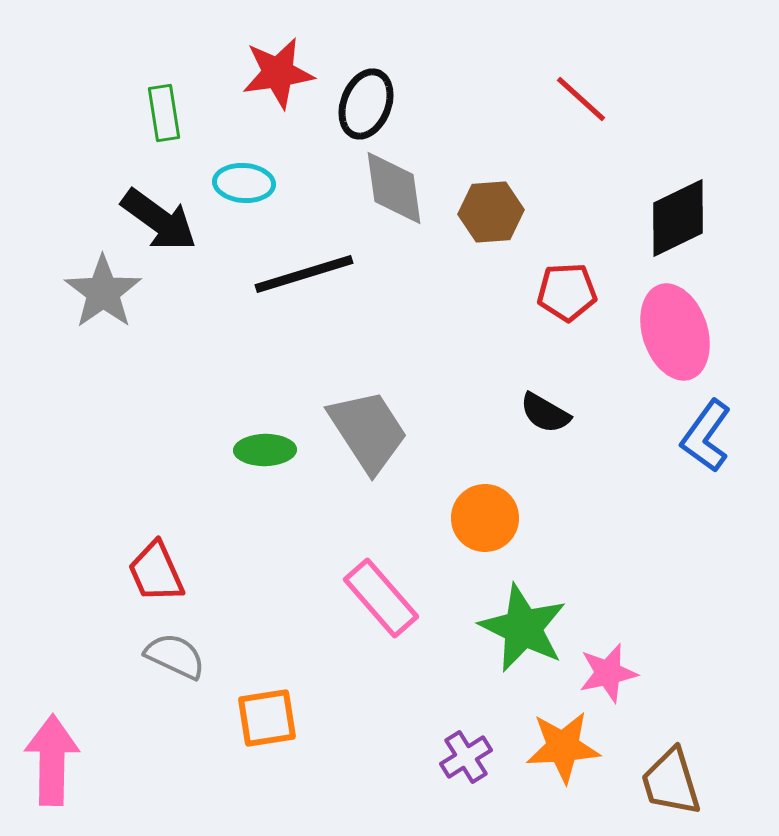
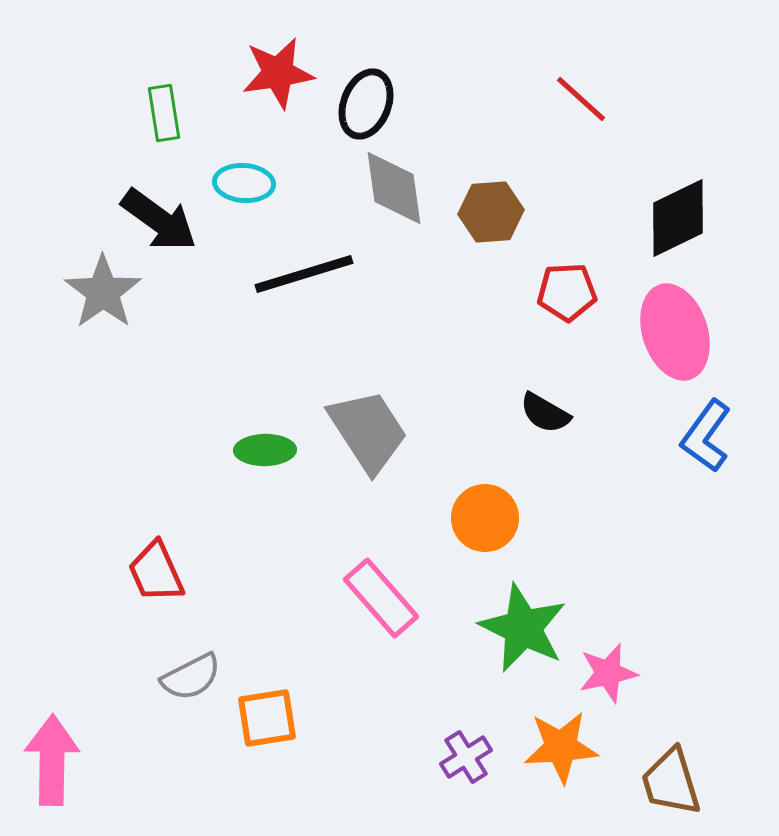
gray semicircle: moved 16 px right, 21 px down; rotated 128 degrees clockwise
orange star: moved 2 px left
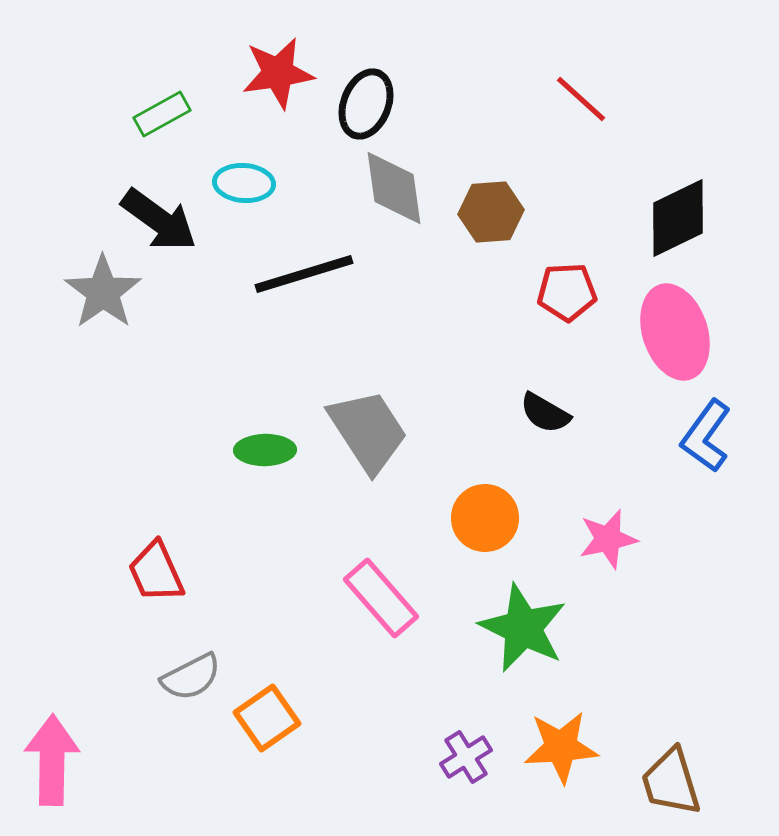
green rectangle: moved 2 px left, 1 px down; rotated 70 degrees clockwise
pink star: moved 134 px up
orange square: rotated 26 degrees counterclockwise
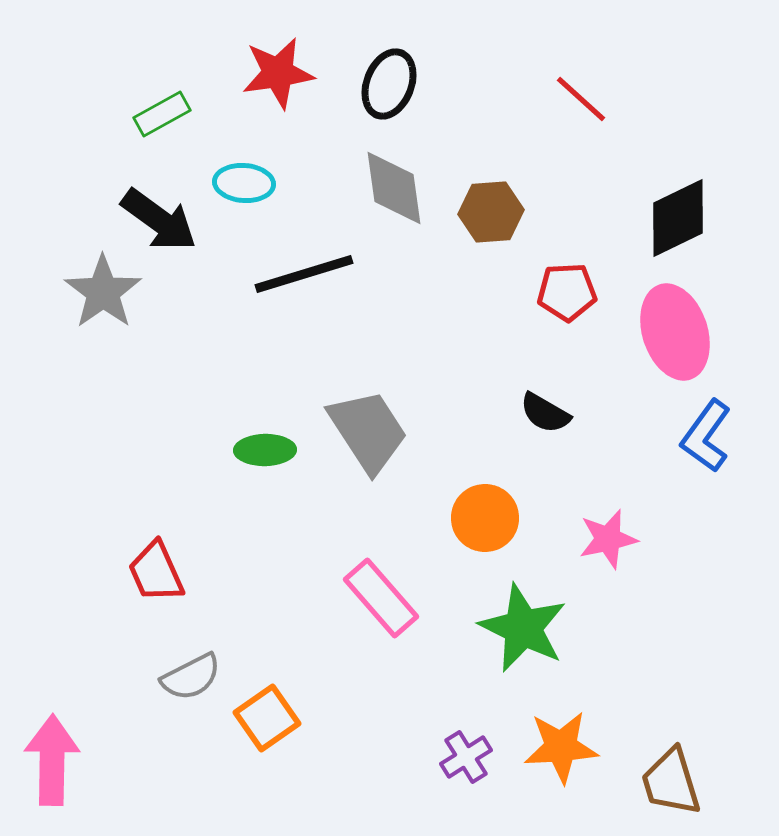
black ellipse: moved 23 px right, 20 px up
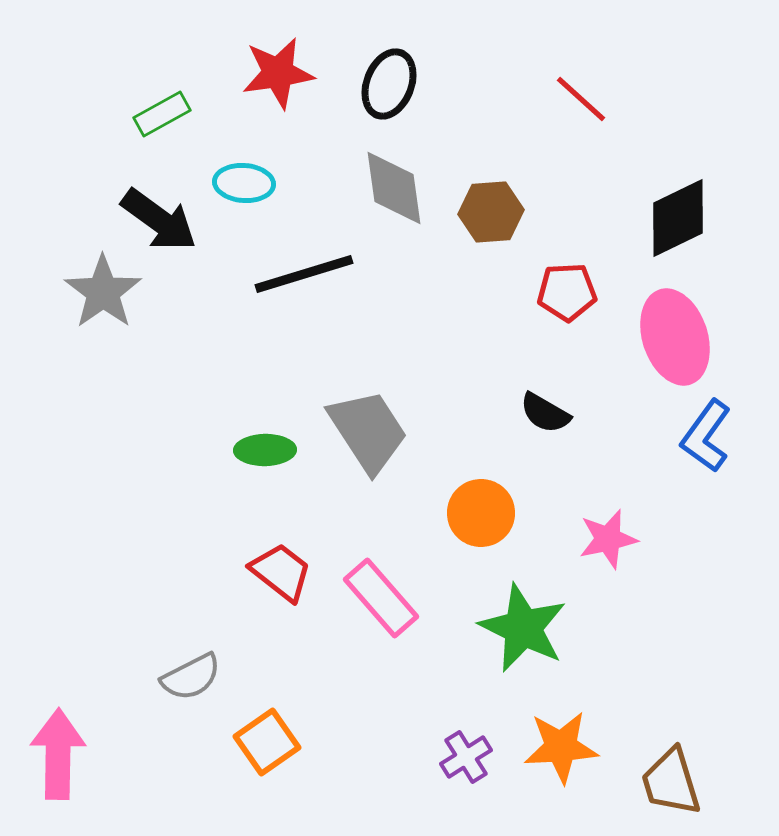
pink ellipse: moved 5 px down
orange circle: moved 4 px left, 5 px up
red trapezoid: moved 125 px right; rotated 152 degrees clockwise
orange square: moved 24 px down
pink arrow: moved 6 px right, 6 px up
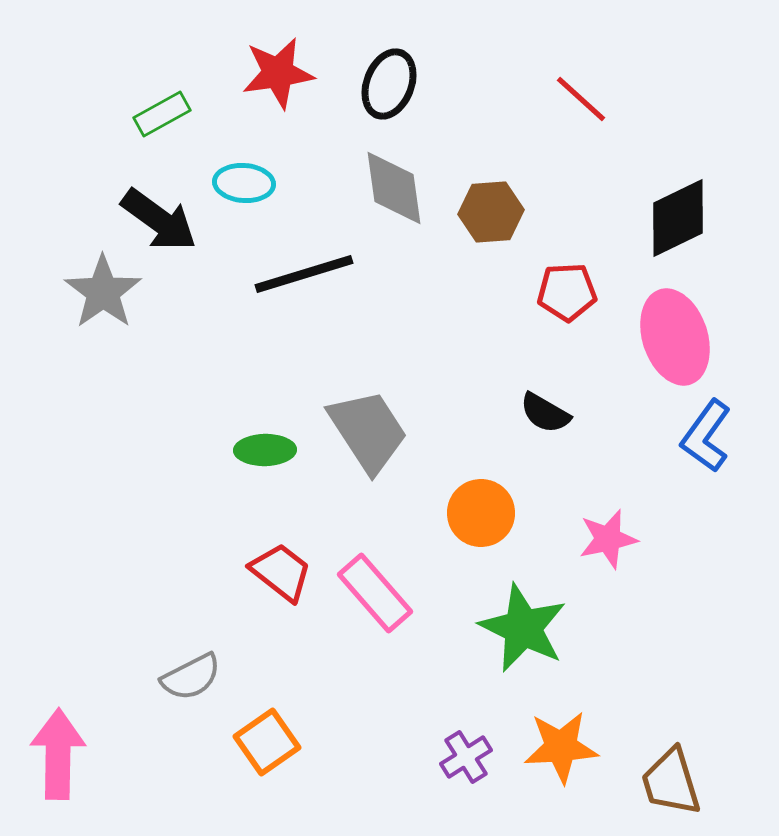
pink rectangle: moved 6 px left, 5 px up
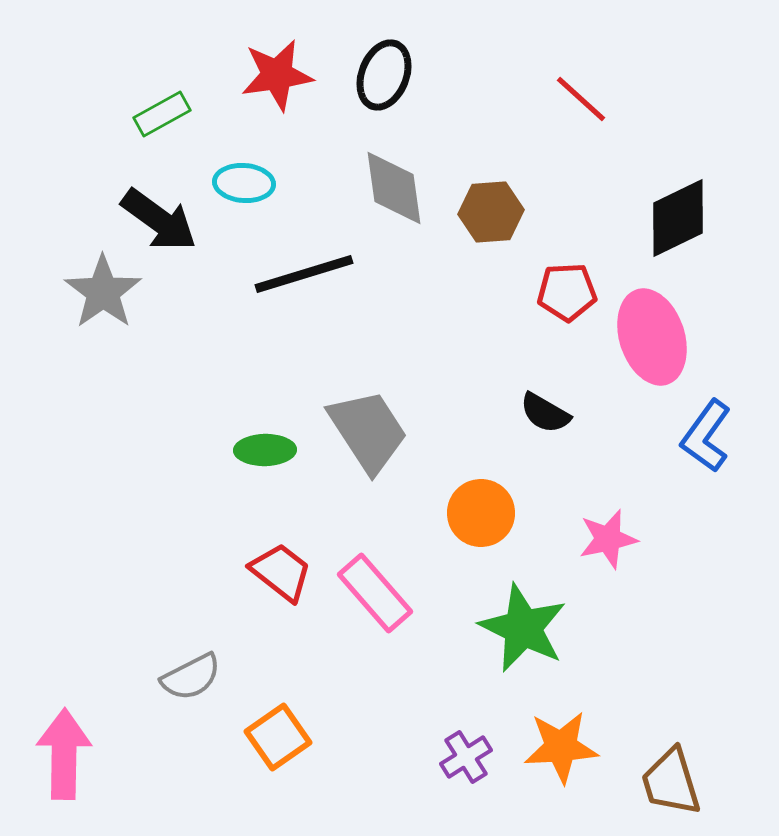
red star: moved 1 px left, 2 px down
black ellipse: moved 5 px left, 9 px up
pink ellipse: moved 23 px left
orange square: moved 11 px right, 5 px up
pink arrow: moved 6 px right
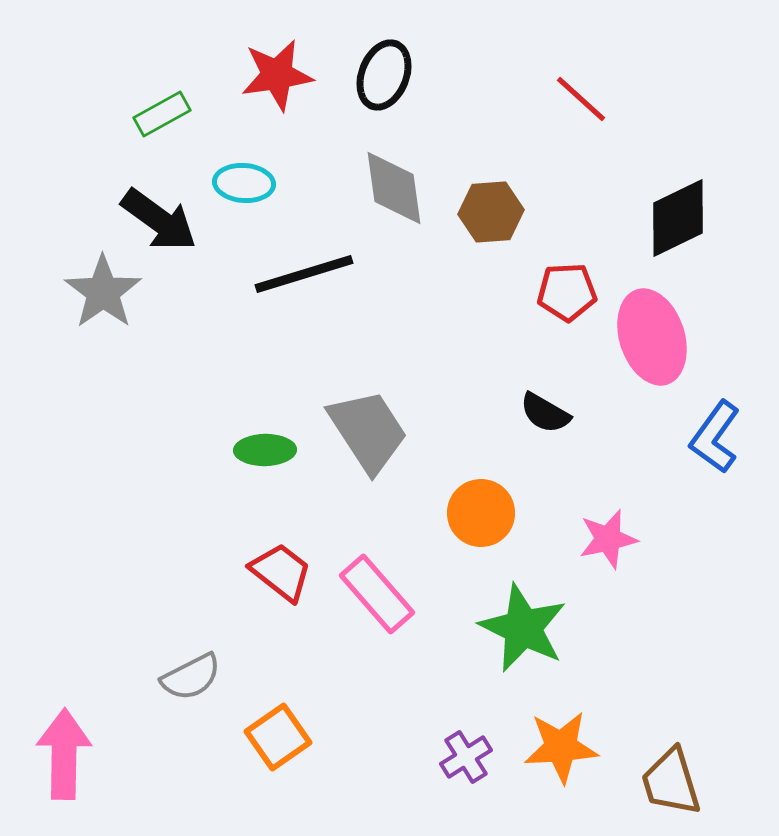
blue L-shape: moved 9 px right, 1 px down
pink rectangle: moved 2 px right, 1 px down
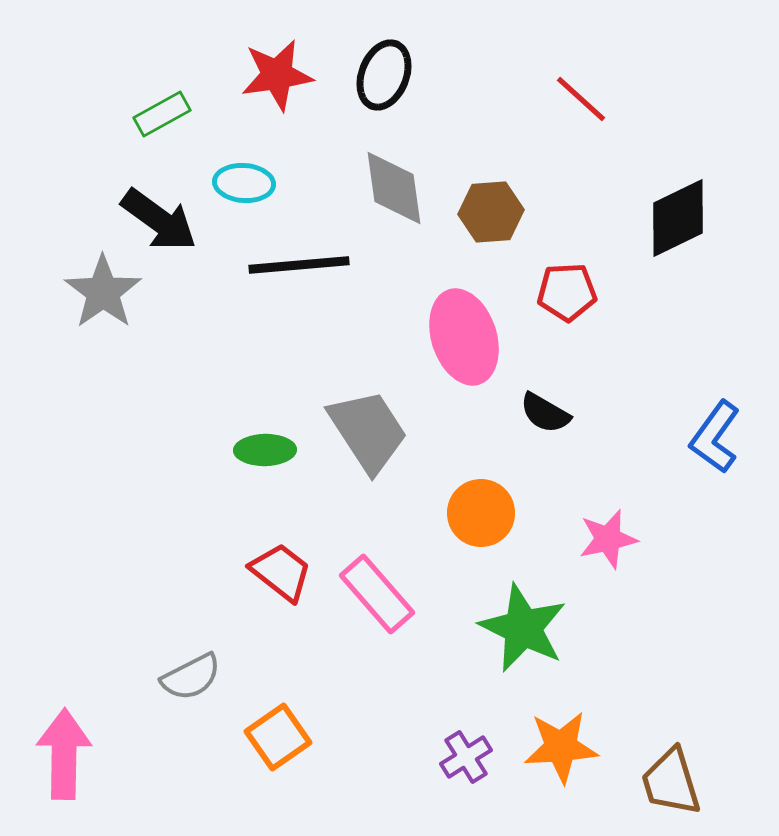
black line: moved 5 px left, 9 px up; rotated 12 degrees clockwise
pink ellipse: moved 188 px left
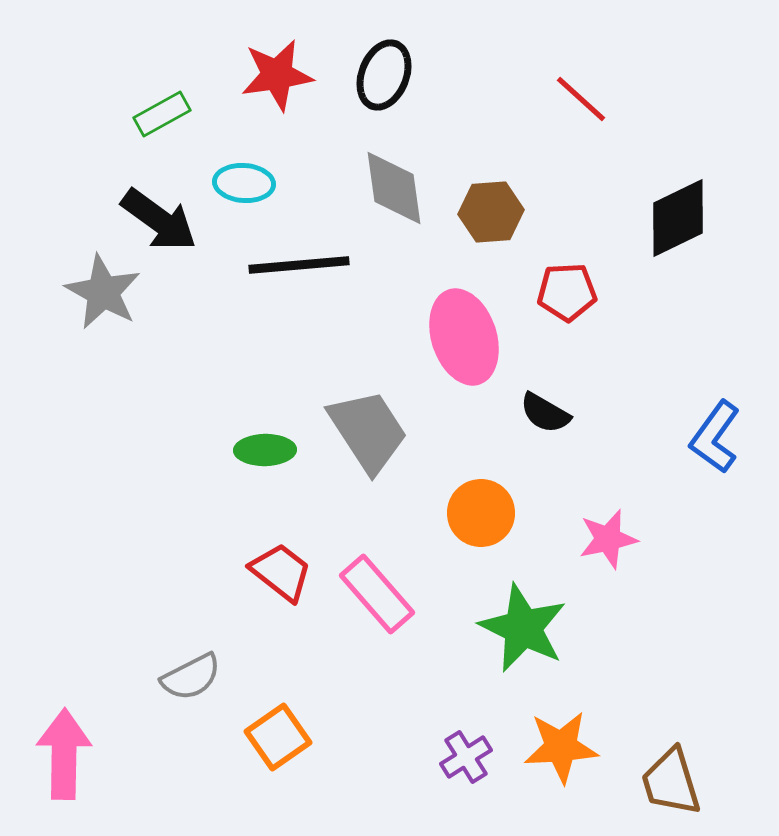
gray star: rotated 8 degrees counterclockwise
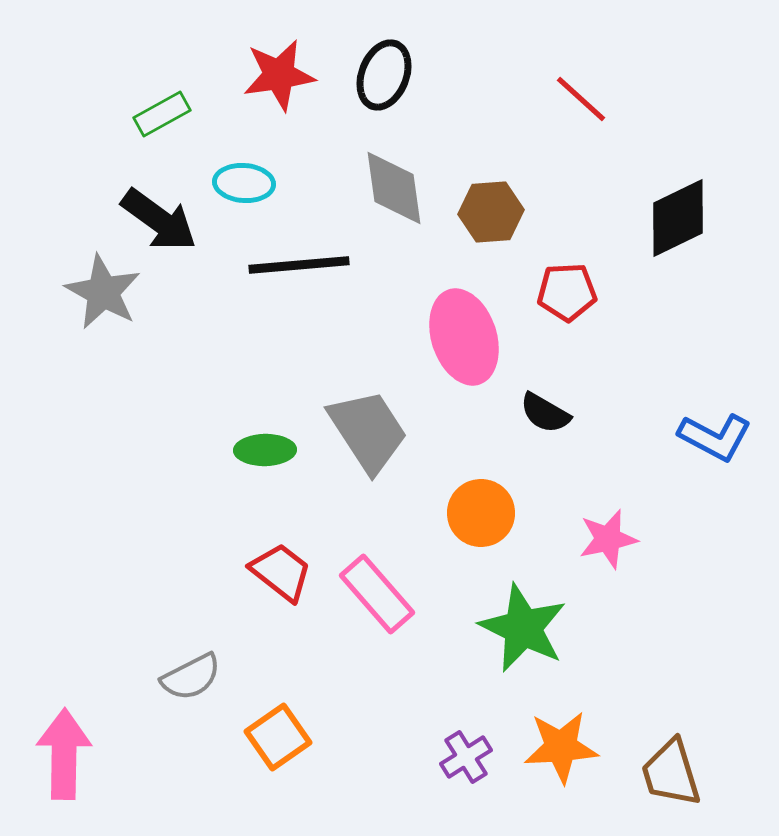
red star: moved 2 px right
blue L-shape: rotated 98 degrees counterclockwise
brown trapezoid: moved 9 px up
